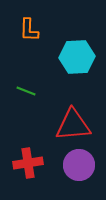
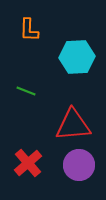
red cross: rotated 32 degrees counterclockwise
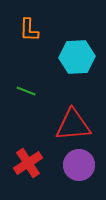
red cross: rotated 8 degrees clockwise
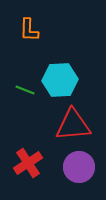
cyan hexagon: moved 17 px left, 23 px down
green line: moved 1 px left, 1 px up
purple circle: moved 2 px down
